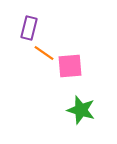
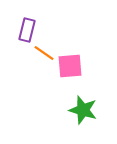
purple rectangle: moved 2 px left, 2 px down
green star: moved 2 px right
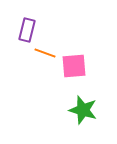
orange line: moved 1 px right; rotated 15 degrees counterclockwise
pink square: moved 4 px right
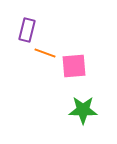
green star: rotated 16 degrees counterclockwise
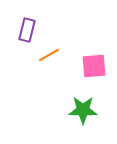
orange line: moved 4 px right, 2 px down; rotated 50 degrees counterclockwise
pink square: moved 20 px right
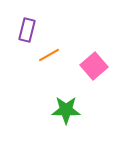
pink square: rotated 36 degrees counterclockwise
green star: moved 17 px left
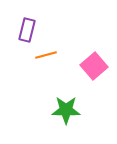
orange line: moved 3 px left; rotated 15 degrees clockwise
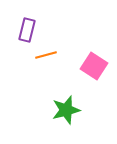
pink square: rotated 16 degrees counterclockwise
green star: rotated 16 degrees counterclockwise
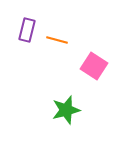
orange line: moved 11 px right, 15 px up; rotated 30 degrees clockwise
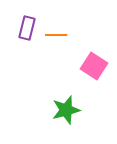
purple rectangle: moved 2 px up
orange line: moved 1 px left, 5 px up; rotated 15 degrees counterclockwise
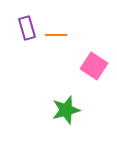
purple rectangle: rotated 30 degrees counterclockwise
